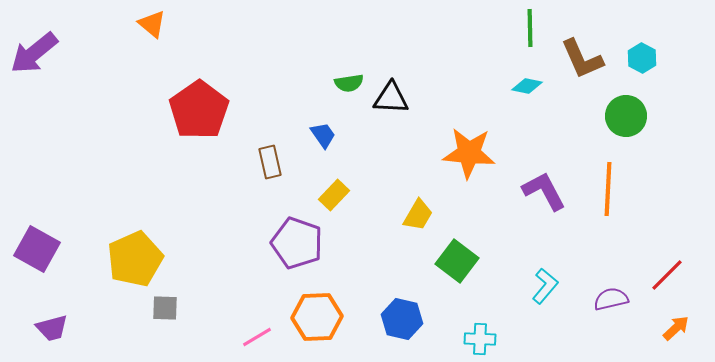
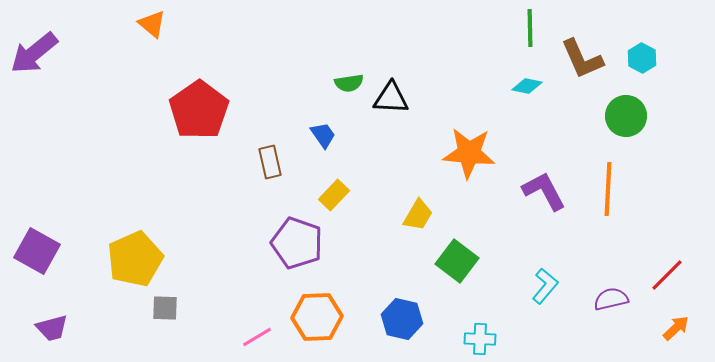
purple square: moved 2 px down
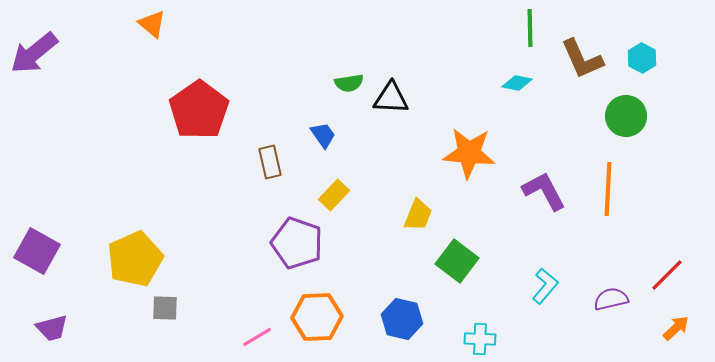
cyan diamond: moved 10 px left, 3 px up
yellow trapezoid: rotated 8 degrees counterclockwise
